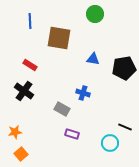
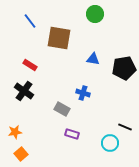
blue line: rotated 35 degrees counterclockwise
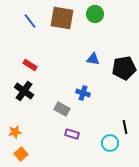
brown square: moved 3 px right, 20 px up
black line: rotated 56 degrees clockwise
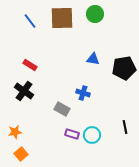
brown square: rotated 10 degrees counterclockwise
cyan circle: moved 18 px left, 8 px up
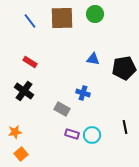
red rectangle: moved 3 px up
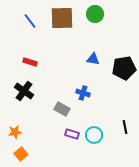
red rectangle: rotated 16 degrees counterclockwise
cyan circle: moved 2 px right
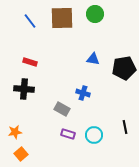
black cross: moved 2 px up; rotated 30 degrees counterclockwise
purple rectangle: moved 4 px left
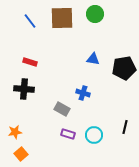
black line: rotated 24 degrees clockwise
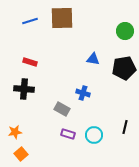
green circle: moved 30 px right, 17 px down
blue line: rotated 70 degrees counterclockwise
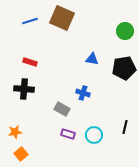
brown square: rotated 25 degrees clockwise
blue triangle: moved 1 px left
